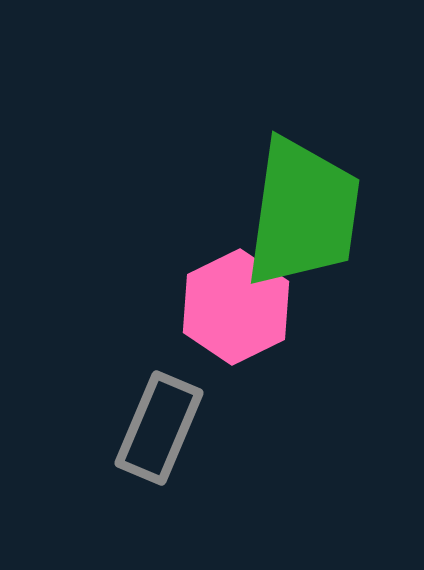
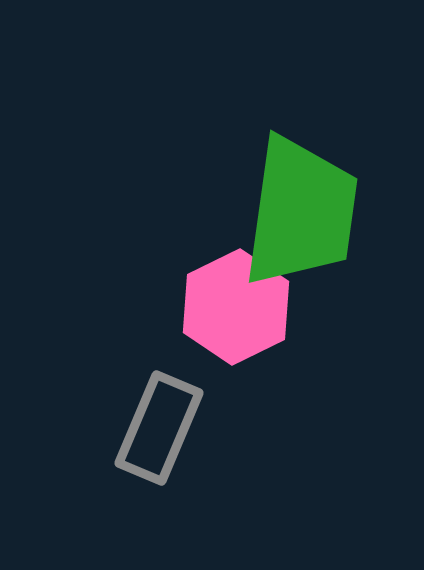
green trapezoid: moved 2 px left, 1 px up
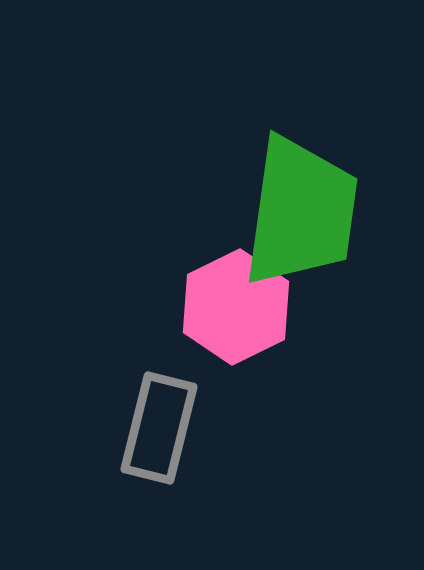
gray rectangle: rotated 9 degrees counterclockwise
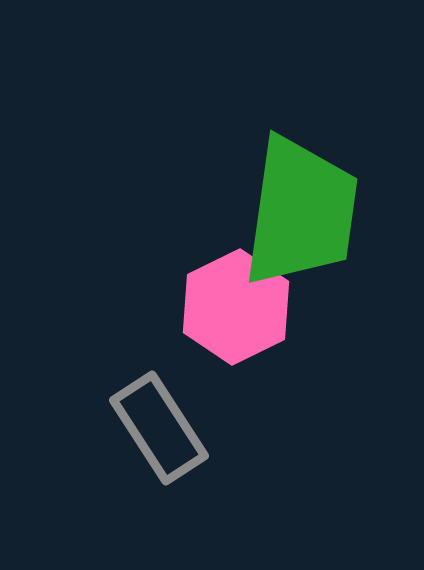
gray rectangle: rotated 47 degrees counterclockwise
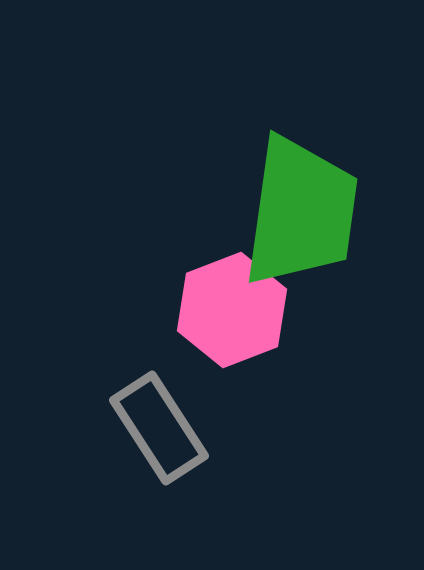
pink hexagon: moved 4 px left, 3 px down; rotated 5 degrees clockwise
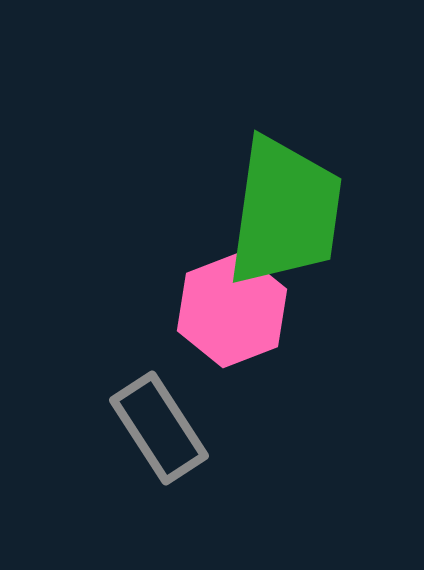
green trapezoid: moved 16 px left
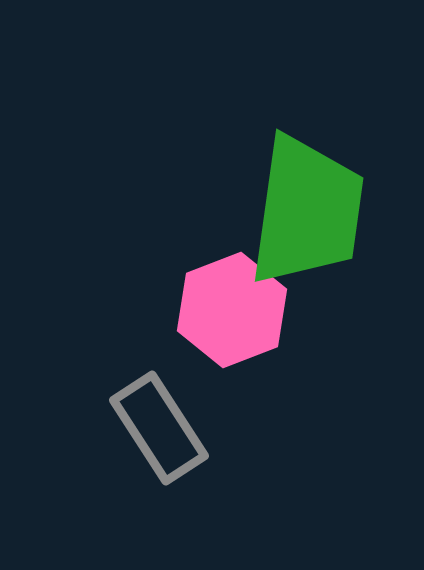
green trapezoid: moved 22 px right, 1 px up
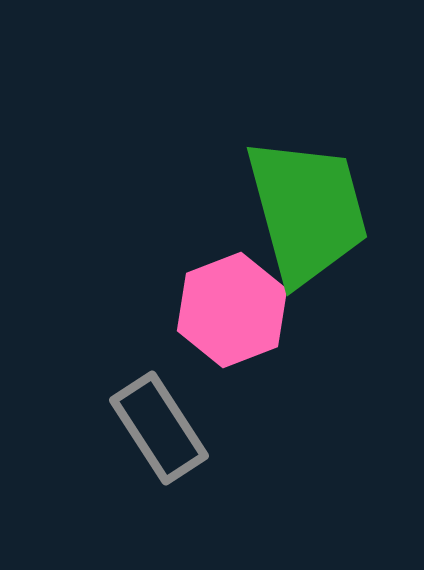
green trapezoid: rotated 23 degrees counterclockwise
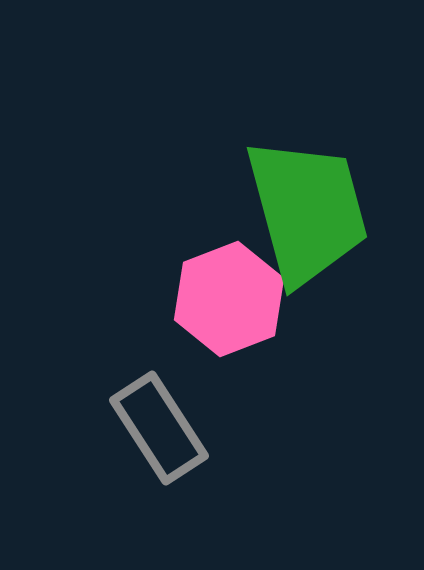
pink hexagon: moved 3 px left, 11 px up
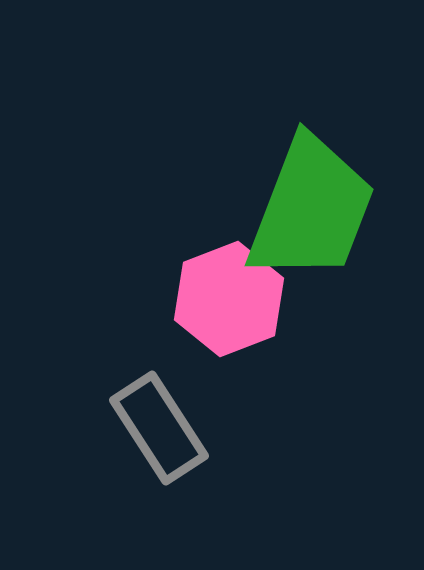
green trapezoid: moved 4 px right, 2 px up; rotated 36 degrees clockwise
